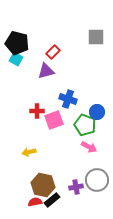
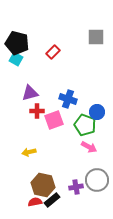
purple triangle: moved 16 px left, 22 px down
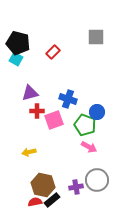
black pentagon: moved 1 px right
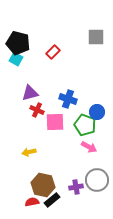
red cross: moved 1 px up; rotated 24 degrees clockwise
pink square: moved 1 px right, 2 px down; rotated 18 degrees clockwise
red semicircle: moved 3 px left
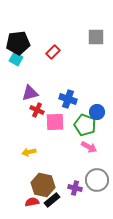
black pentagon: rotated 20 degrees counterclockwise
purple cross: moved 1 px left, 1 px down; rotated 24 degrees clockwise
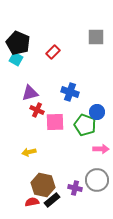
black pentagon: rotated 30 degrees clockwise
blue cross: moved 2 px right, 7 px up
pink arrow: moved 12 px right, 2 px down; rotated 28 degrees counterclockwise
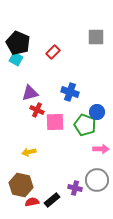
brown hexagon: moved 22 px left
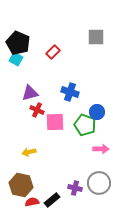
gray circle: moved 2 px right, 3 px down
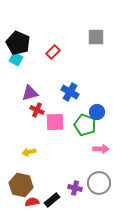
blue cross: rotated 12 degrees clockwise
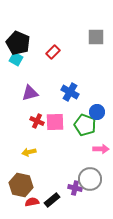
red cross: moved 11 px down
gray circle: moved 9 px left, 4 px up
